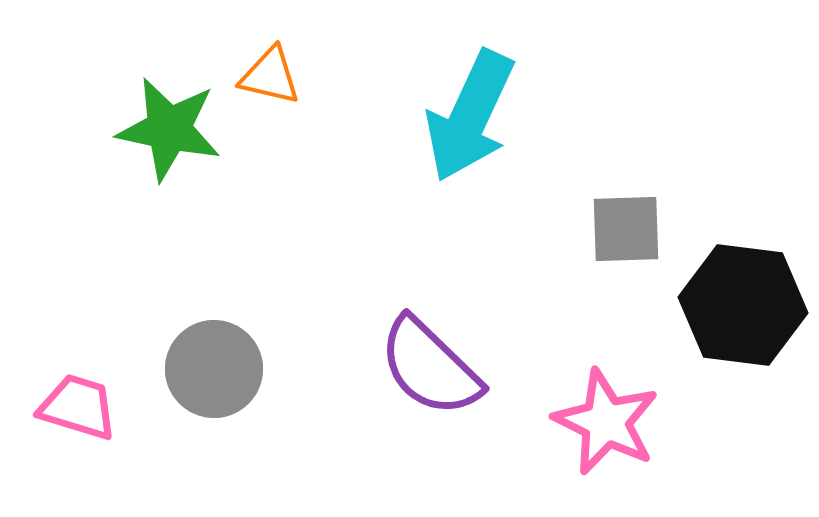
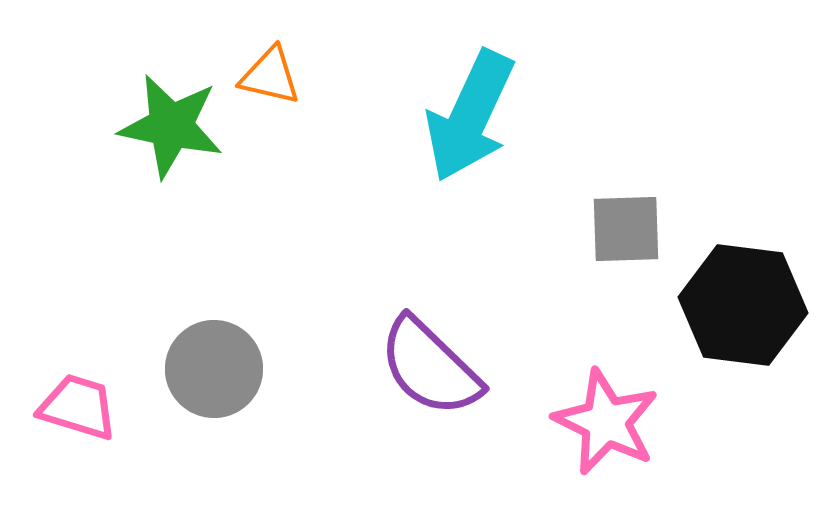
green star: moved 2 px right, 3 px up
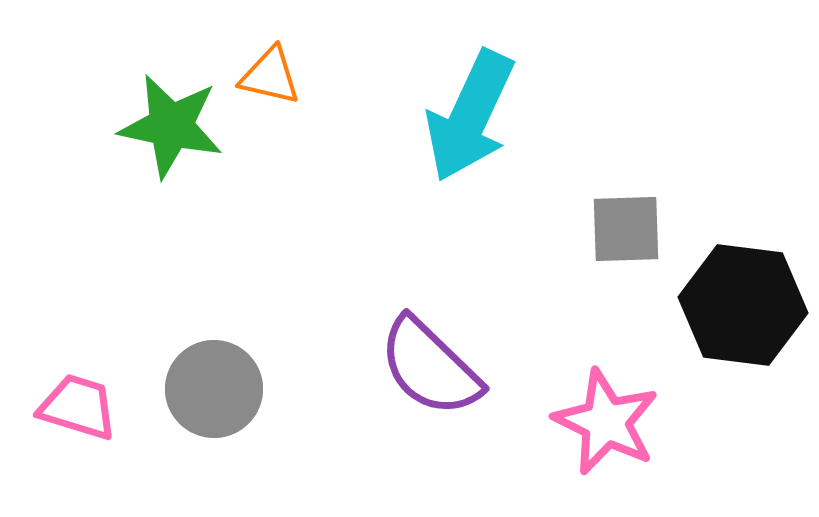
gray circle: moved 20 px down
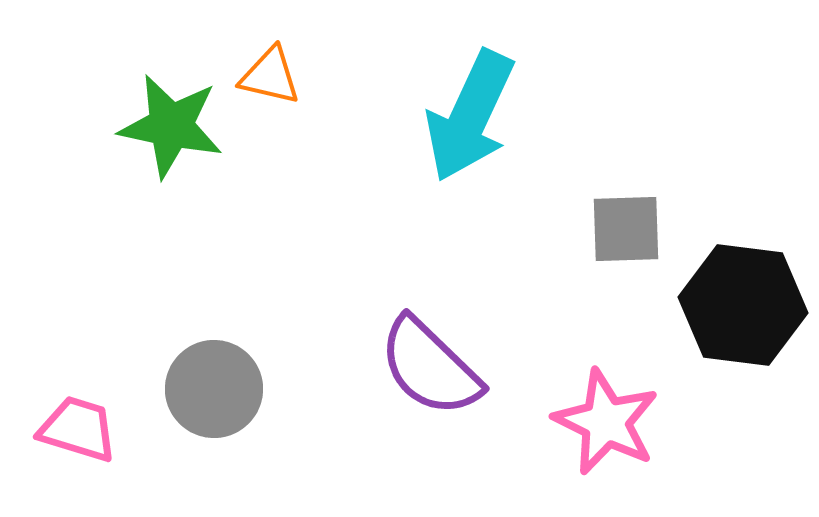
pink trapezoid: moved 22 px down
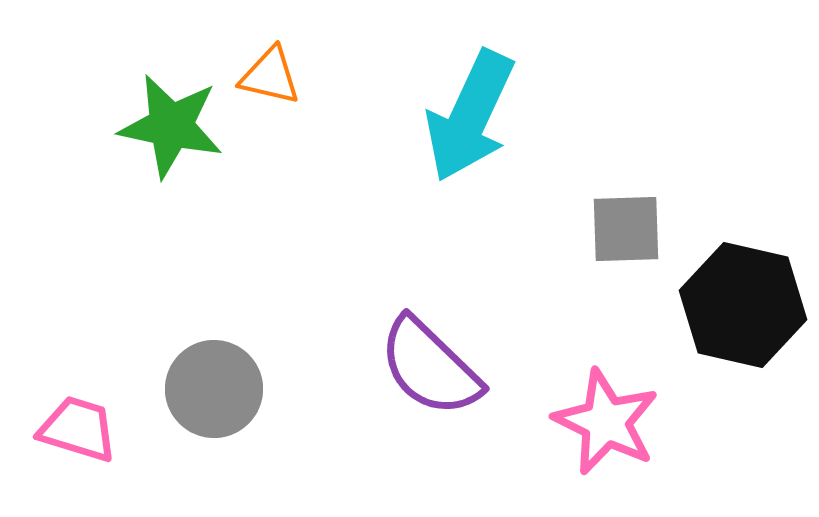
black hexagon: rotated 6 degrees clockwise
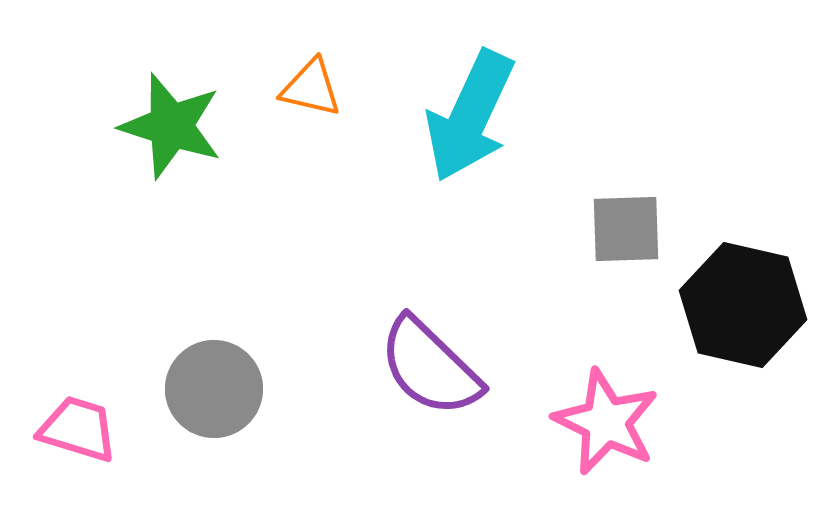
orange triangle: moved 41 px right, 12 px down
green star: rotated 6 degrees clockwise
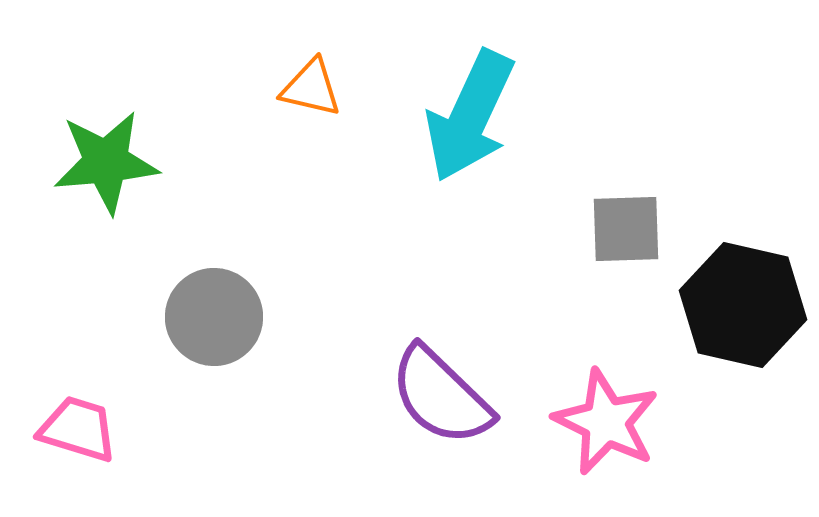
green star: moved 65 px left, 36 px down; rotated 23 degrees counterclockwise
purple semicircle: moved 11 px right, 29 px down
gray circle: moved 72 px up
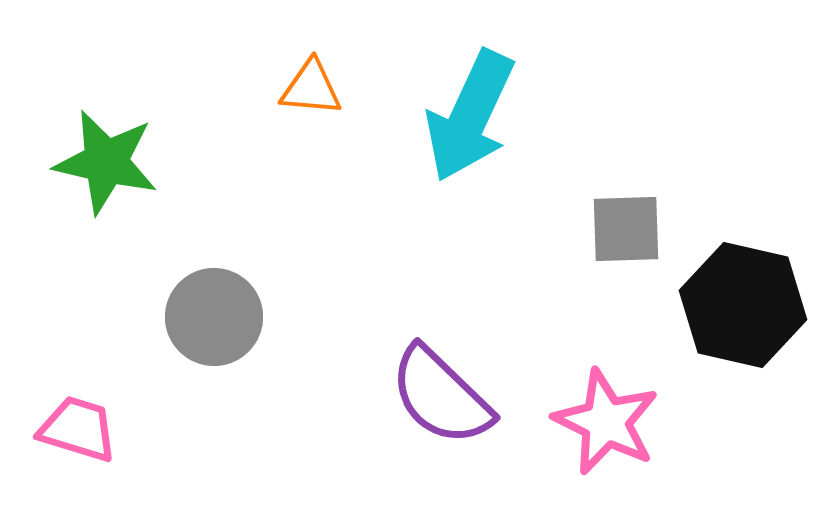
orange triangle: rotated 8 degrees counterclockwise
green star: rotated 18 degrees clockwise
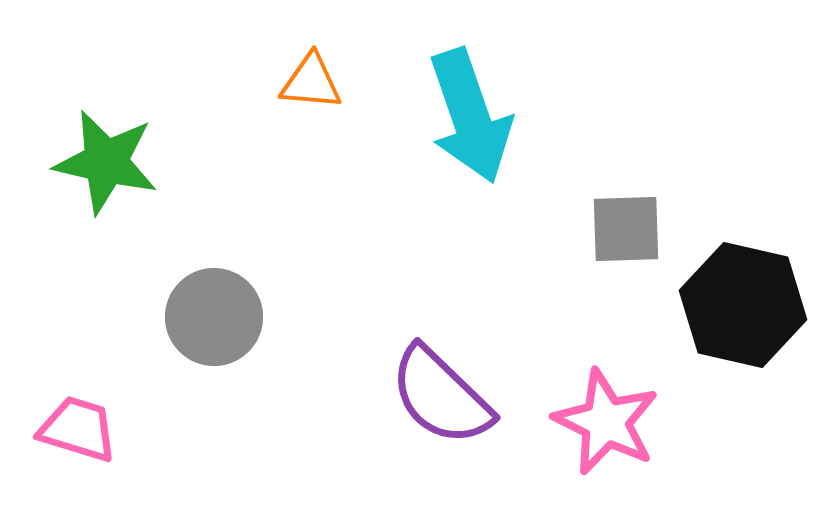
orange triangle: moved 6 px up
cyan arrow: rotated 44 degrees counterclockwise
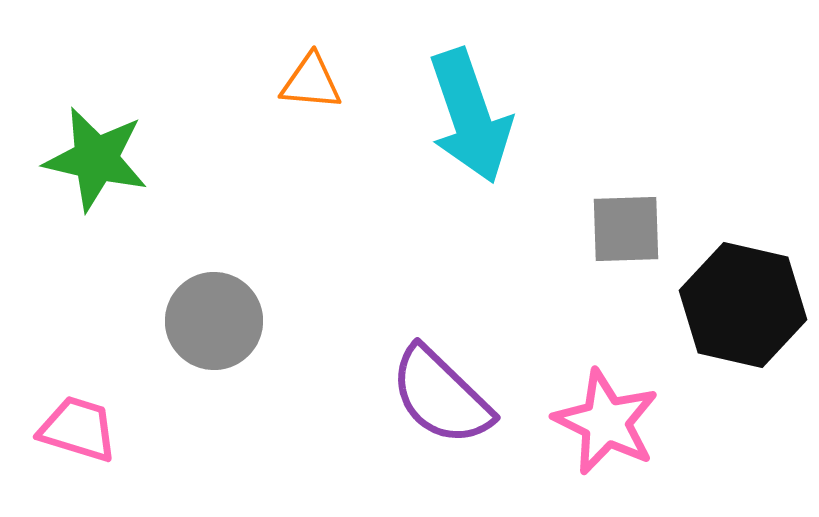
green star: moved 10 px left, 3 px up
gray circle: moved 4 px down
